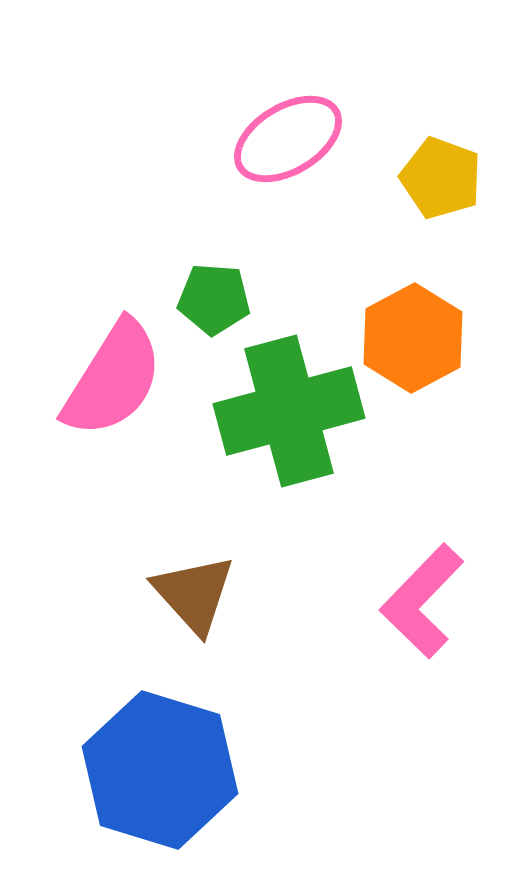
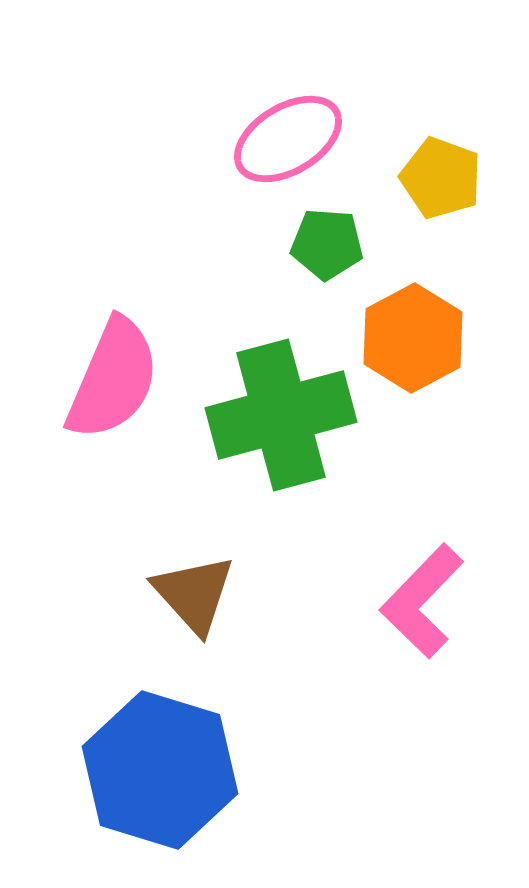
green pentagon: moved 113 px right, 55 px up
pink semicircle: rotated 9 degrees counterclockwise
green cross: moved 8 px left, 4 px down
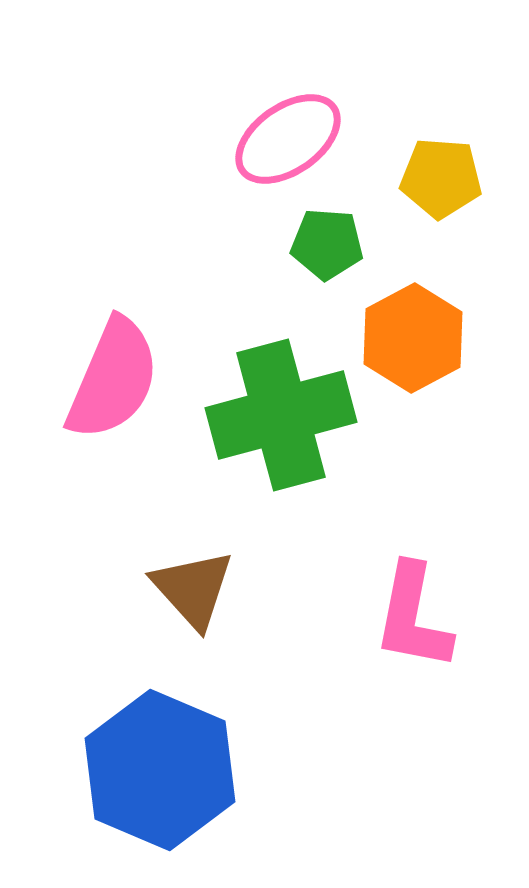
pink ellipse: rotated 4 degrees counterclockwise
yellow pentagon: rotated 16 degrees counterclockwise
brown triangle: moved 1 px left, 5 px up
pink L-shape: moved 9 px left, 16 px down; rotated 33 degrees counterclockwise
blue hexagon: rotated 6 degrees clockwise
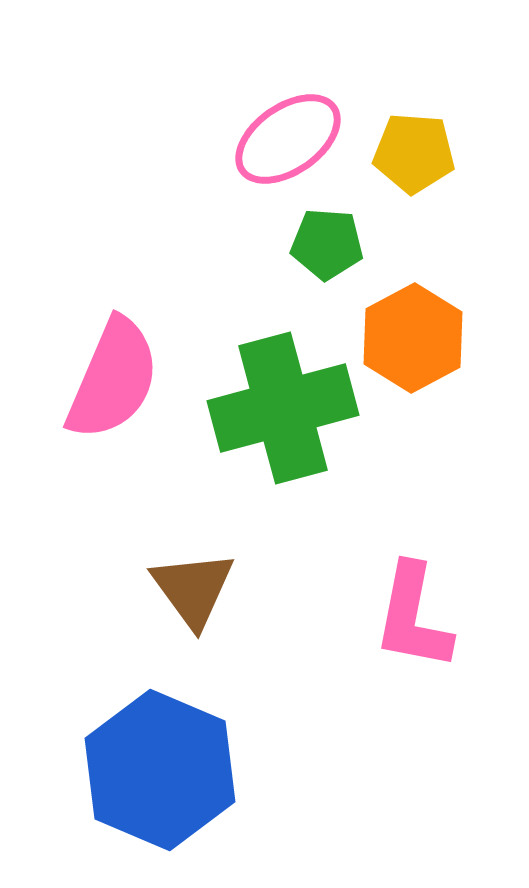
yellow pentagon: moved 27 px left, 25 px up
green cross: moved 2 px right, 7 px up
brown triangle: rotated 6 degrees clockwise
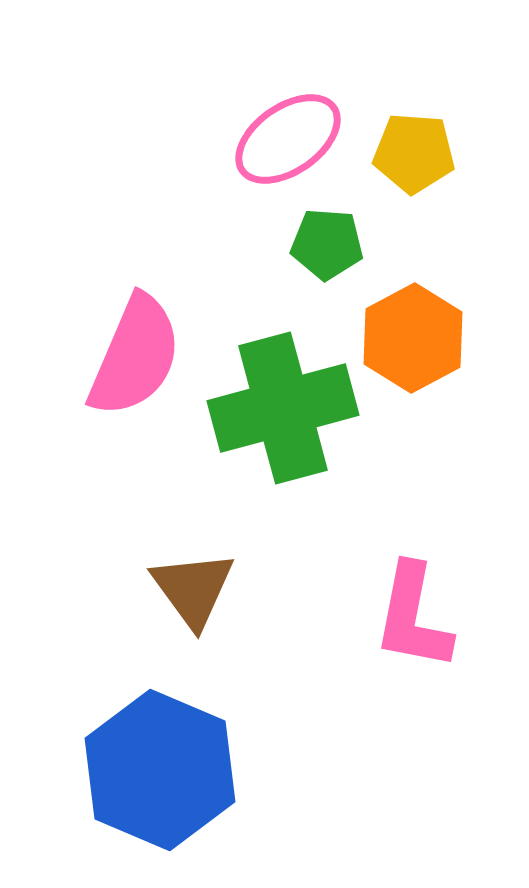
pink semicircle: moved 22 px right, 23 px up
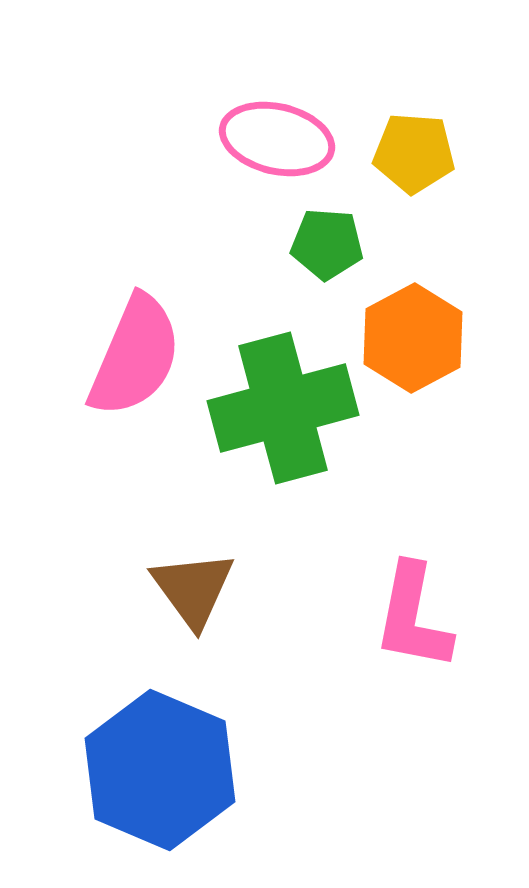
pink ellipse: moved 11 px left; rotated 48 degrees clockwise
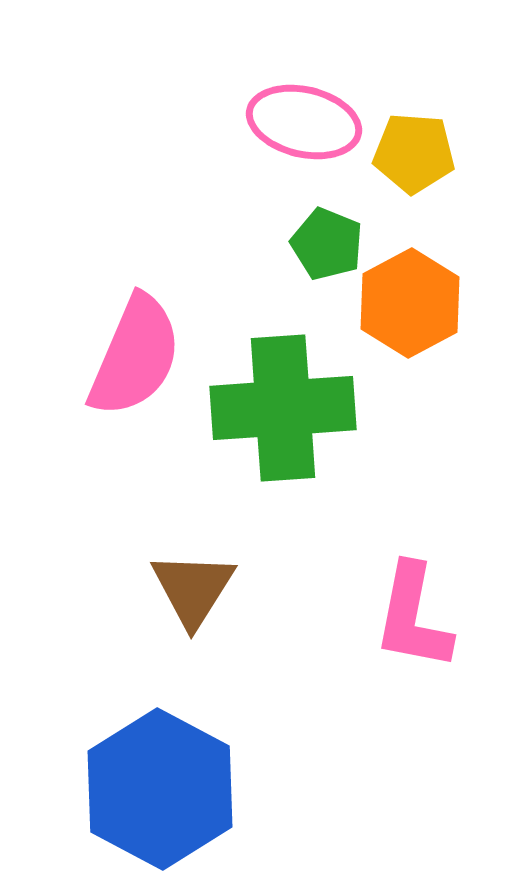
pink ellipse: moved 27 px right, 17 px up
green pentagon: rotated 18 degrees clockwise
orange hexagon: moved 3 px left, 35 px up
green cross: rotated 11 degrees clockwise
brown triangle: rotated 8 degrees clockwise
blue hexagon: moved 19 px down; rotated 5 degrees clockwise
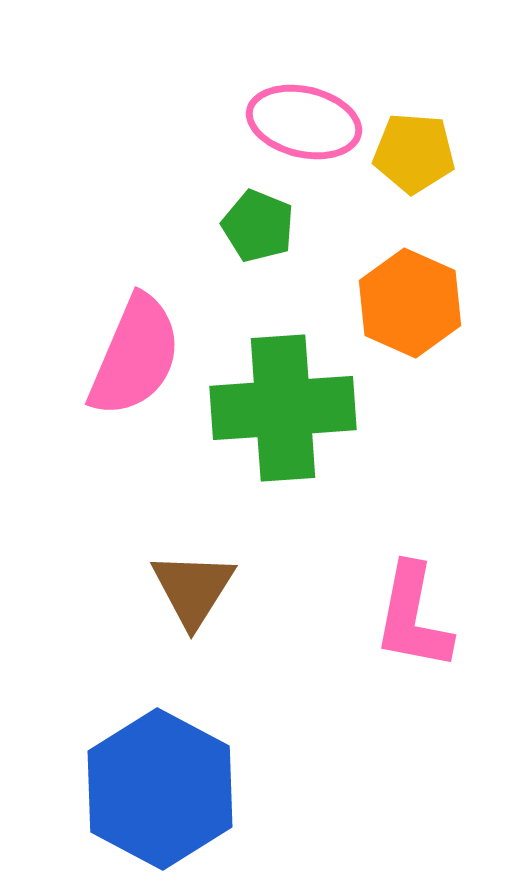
green pentagon: moved 69 px left, 18 px up
orange hexagon: rotated 8 degrees counterclockwise
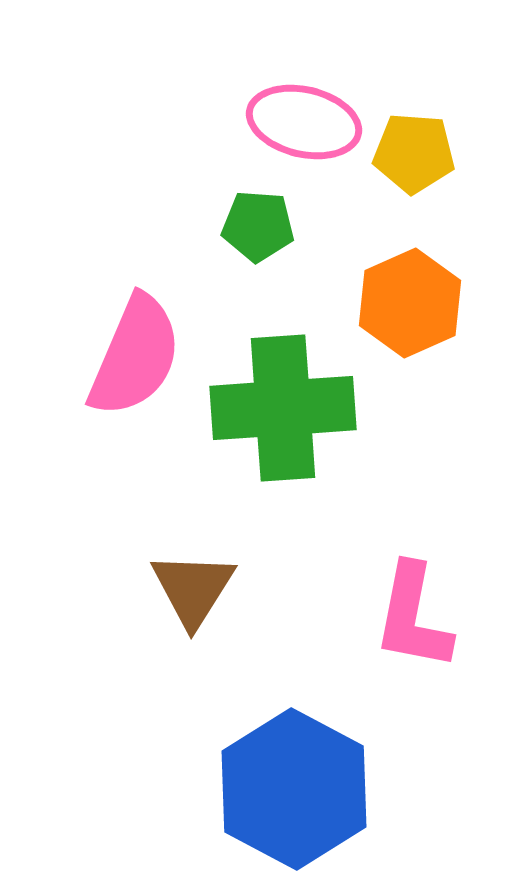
green pentagon: rotated 18 degrees counterclockwise
orange hexagon: rotated 12 degrees clockwise
blue hexagon: moved 134 px right
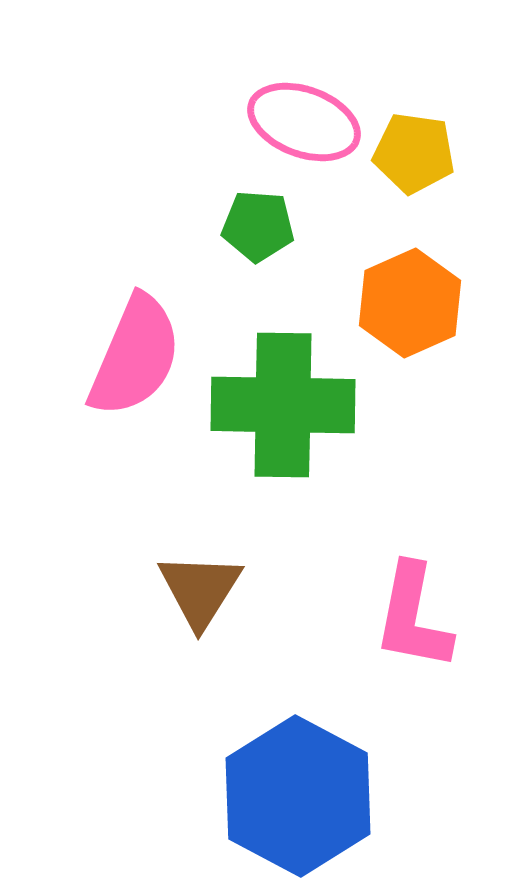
pink ellipse: rotated 7 degrees clockwise
yellow pentagon: rotated 4 degrees clockwise
green cross: moved 3 px up; rotated 5 degrees clockwise
brown triangle: moved 7 px right, 1 px down
blue hexagon: moved 4 px right, 7 px down
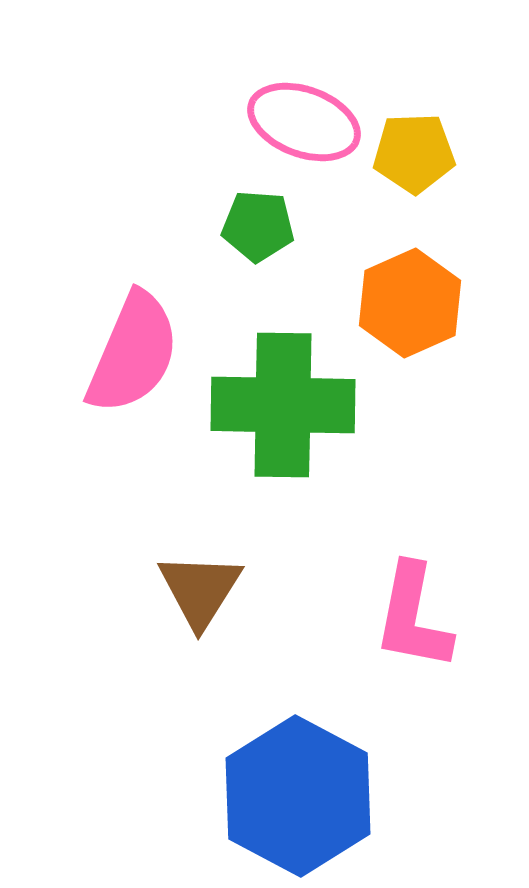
yellow pentagon: rotated 10 degrees counterclockwise
pink semicircle: moved 2 px left, 3 px up
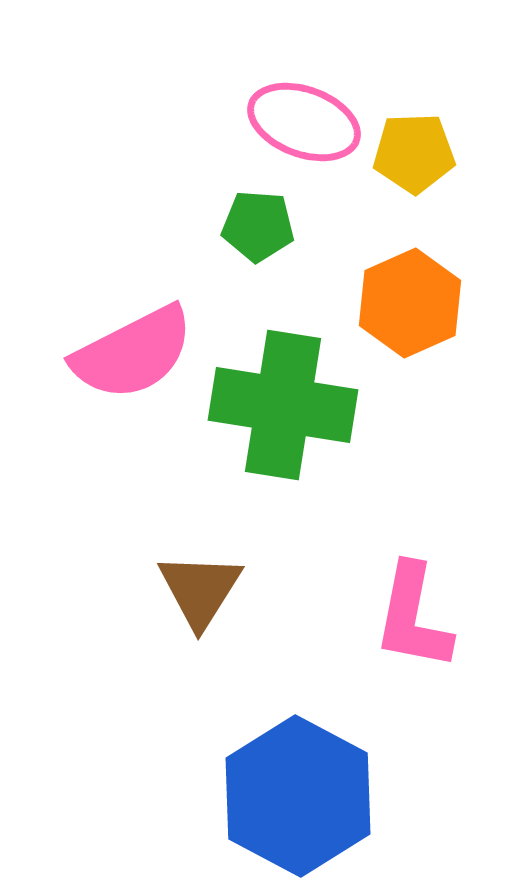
pink semicircle: rotated 40 degrees clockwise
green cross: rotated 8 degrees clockwise
